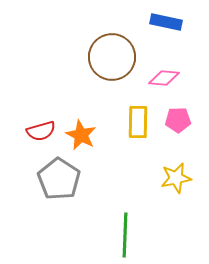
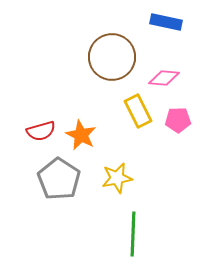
yellow rectangle: moved 11 px up; rotated 28 degrees counterclockwise
yellow star: moved 59 px left
green line: moved 8 px right, 1 px up
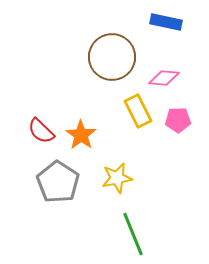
red semicircle: rotated 60 degrees clockwise
orange star: rotated 8 degrees clockwise
gray pentagon: moved 1 px left, 3 px down
green line: rotated 24 degrees counterclockwise
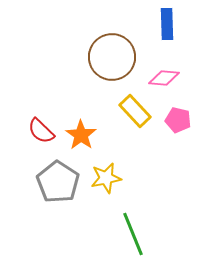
blue rectangle: moved 1 px right, 2 px down; rotated 76 degrees clockwise
yellow rectangle: moved 3 px left; rotated 16 degrees counterclockwise
pink pentagon: rotated 15 degrees clockwise
yellow star: moved 11 px left
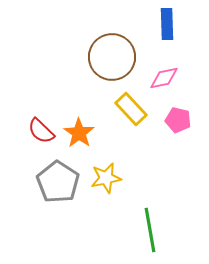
pink diamond: rotated 16 degrees counterclockwise
yellow rectangle: moved 4 px left, 2 px up
orange star: moved 2 px left, 2 px up
green line: moved 17 px right, 4 px up; rotated 12 degrees clockwise
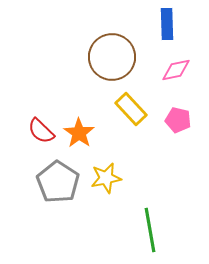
pink diamond: moved 12 px right, 8 px up
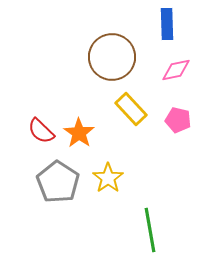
yellow star: moved 2 px right; rotated 24 degrees counterclockwise
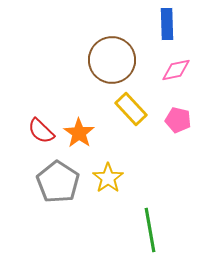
brown circle: moved 3 px down
